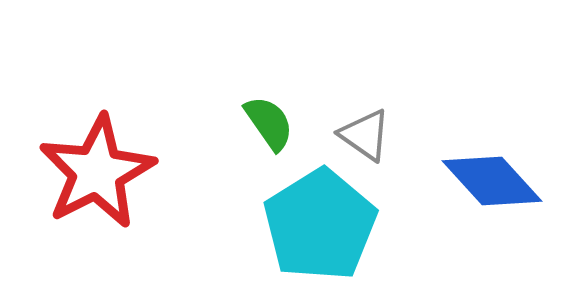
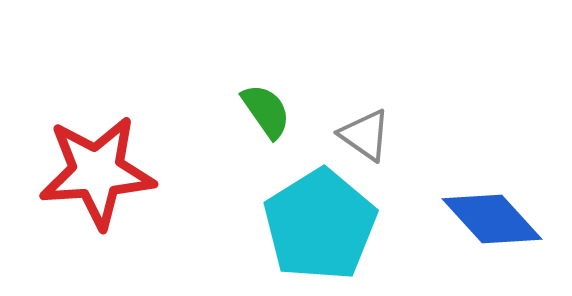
green semicircle: moved 3 px left, 12 px up
red star: rotated 23 degrees clockwise
blue diamond: moved 38 px down
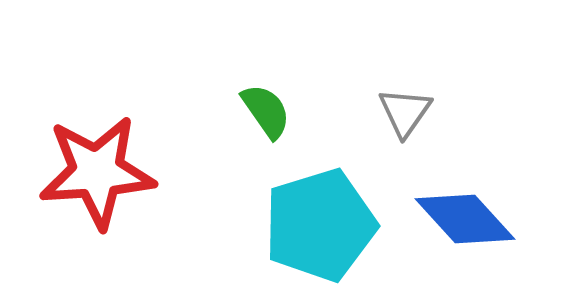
gray triangle: moved 40 px right, 23 px up; rotated 30 degrees clockwise
blue diamond: moved 27 px left
cyan pentagon: rotated 15 degrees clockwise
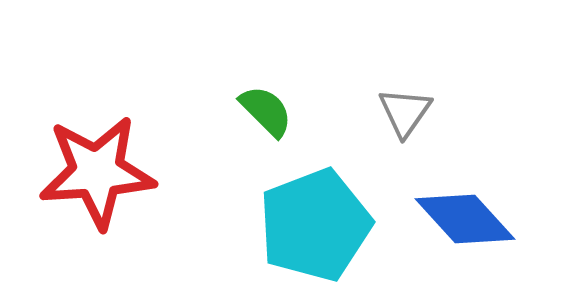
green semicircle: rotated 10 degrees counterclockwise
cyan pentagon: moved 5 px left; rotated 4 degrees counterclockwise
